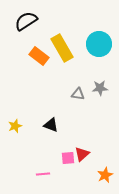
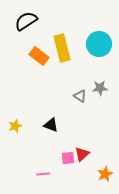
yellow rectangle: rotated 16 degrees clockwise
gray triangle: moved 2 px right, 2 px down; rotated 24 degrees clockwise
orange star: moved 1 px up
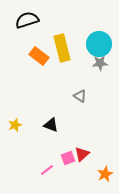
black semicircle: moved 1 px right, 1 px up; rotated 15 degrees clockwise
gray star: moved 25 px up
yellow star: moved 1 px up
pink square: rotated 16 degrees counterclockwise
pink line: moved 4 px right, 4 px up; rotated 32 degrees counterclockwise
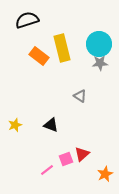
pink square: moved 2 px left, 1 px down
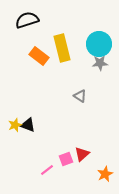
black triangle: moved 23 px left
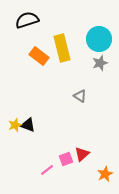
cyan circle: moved 5 px up
gray star: rotated 14 degrees counterclockwise
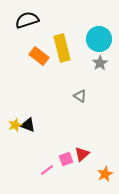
gray star: rotated 14 degrees counterclockwise
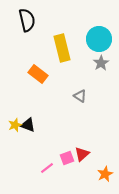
black semicircle: rotated 95 degrees clockwise
orange rectangle: moved 1 px left, 18 px down
gray star: moved 1 px right
pink square: moved 1 px right, 1 px up
pink line: moved 2 px up
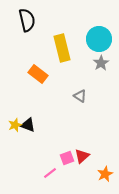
red triangle: moved 2 px down
pink line: moved 3 px right, 5 px down
